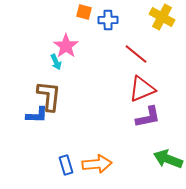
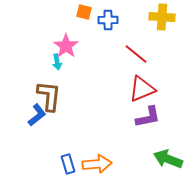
yellow cross: rotated 25 degrees counterclockwise
cyan arrow: moved 1 px right; rotated 14 degrees clockwise
blue L-shape: rotated 40 degrees counterclockwise
blue rectangle: moved 2 px right, 1 px up
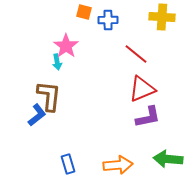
green arrow: rotated 16 degrees counterclockwise
orange arrow: moved 21 px right, 1 px down
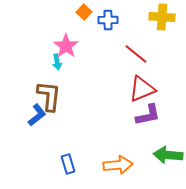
orange square: rotated 28 degrees clockwise
purple L-shape: moved 2 px up
green arrow: moved 4 px up
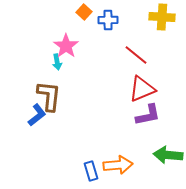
red line: moved 1 px down
blue rectangle: moved 23 px right, 7 px down
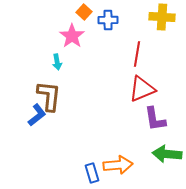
pink star: moved 6 px right, 10 px up
red line: moved 1 px right, 1 px up; rotated 60 degrees clockwise
purple L-shape: moved 7 px right, 4 px down; rotated 92 degrees clockwise
green arrow: moved 1 px left, 1 px up
blue rectangle: moved 1 px right, 2 px down
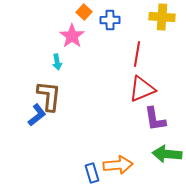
blue cross: moved 2 px right
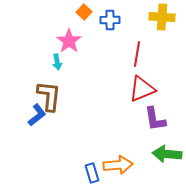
pink star: moved 3 px left, 5 px down
